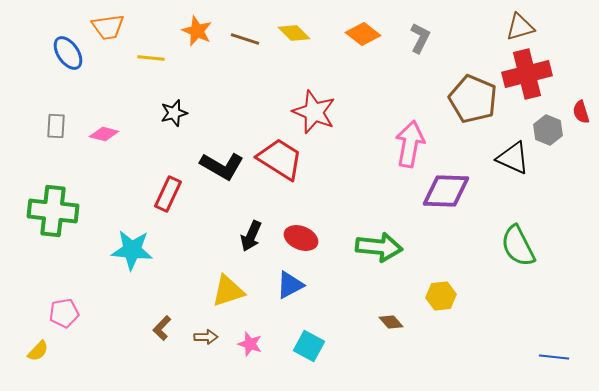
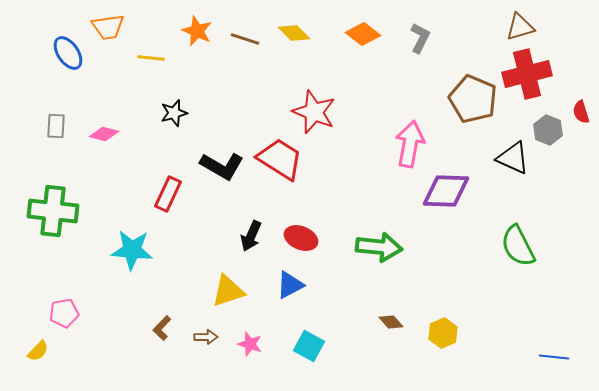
yellow hexagon: moved 2 px right, 37 px down; rotated 16 degrees counterclockwise
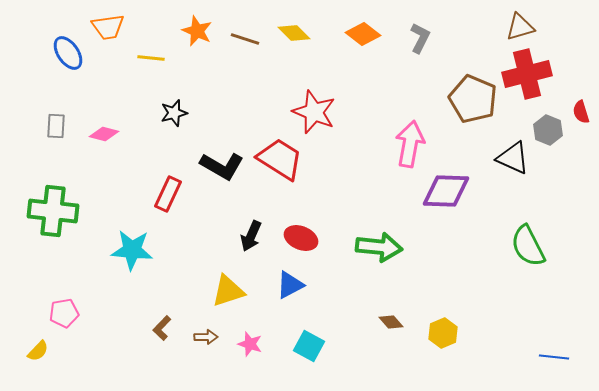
green semicircle: moved 10 px right
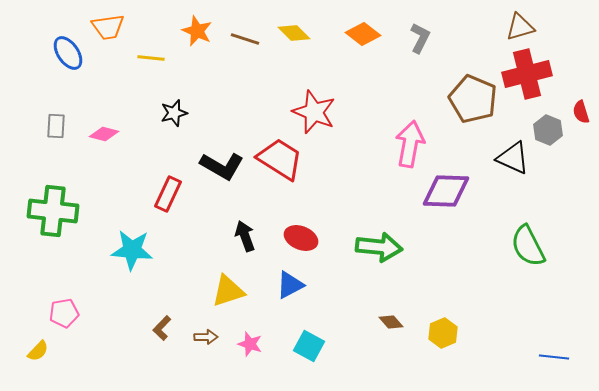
black arrow: moved 6 px left; rotated 136 degrees clockwise
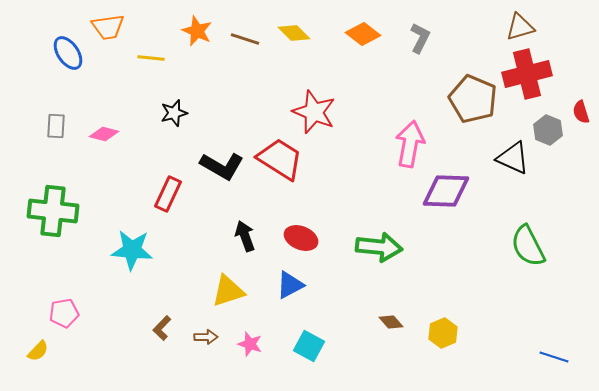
blue line: rotated 12 degrees clockwise
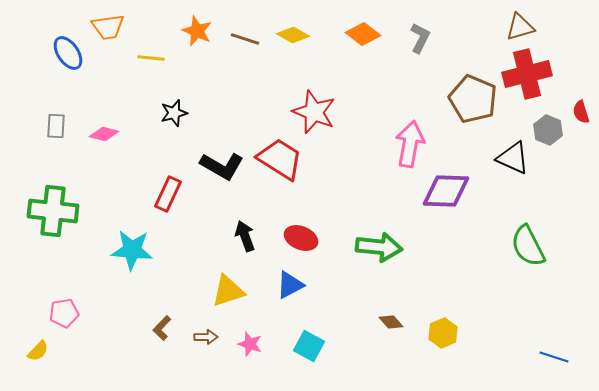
yellow diamond: moved 1 px left, 2 px down; rotated 16 degrees counterclockwise
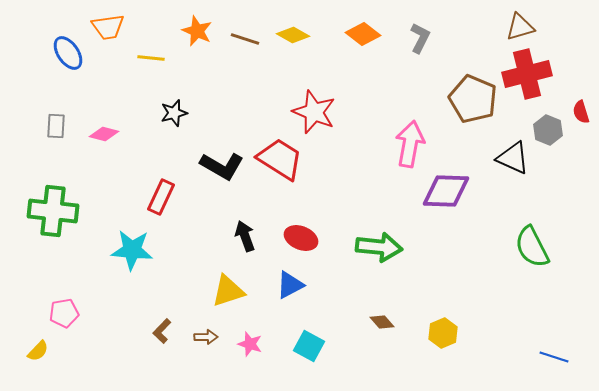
red rectangle: moved 7 px left, 3 px down
green semicircle: moved 4 px right, 1 px down
brown diamond: moved 9 px left
brown L-shape: moved 3 px down
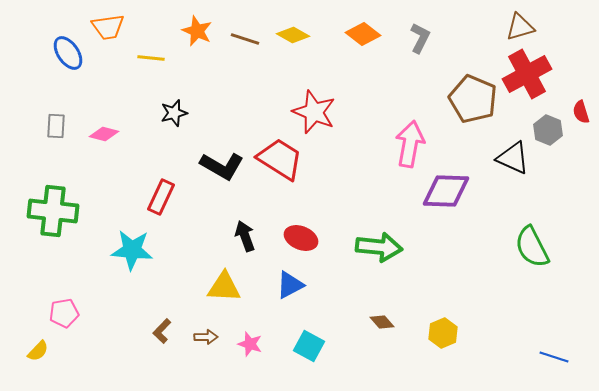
red cross: rotated 15 degrees counterclockwise
yellow triangle: moved 4 px left, 4 px up; rotated 21 degrees clockwise
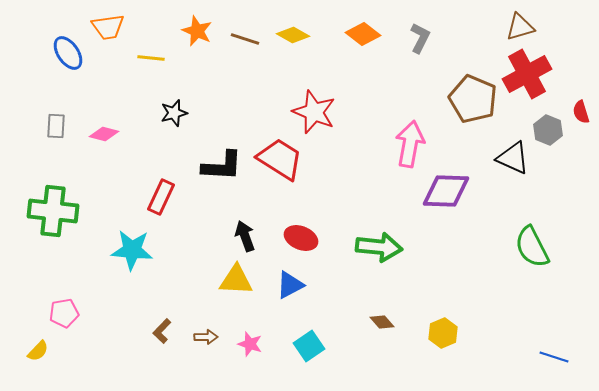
black L-shape: rotated 27 degrees counterclockwise
yellow triangle: moved 12 px right, 7 px up
cyan square: rotated 28 degrees clockwise
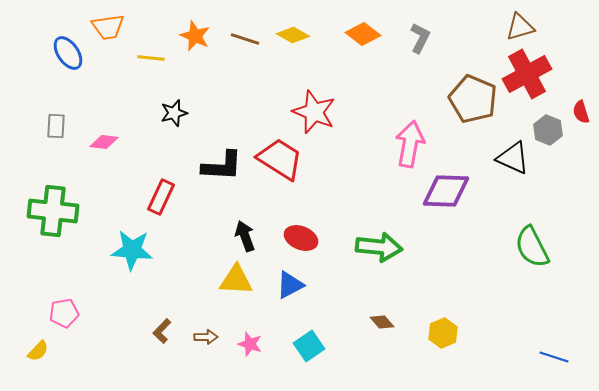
orange star: moved 2 px left, 5 px down
pink diamond: moved 8 px down; rotated 8 degrees counterclockwise
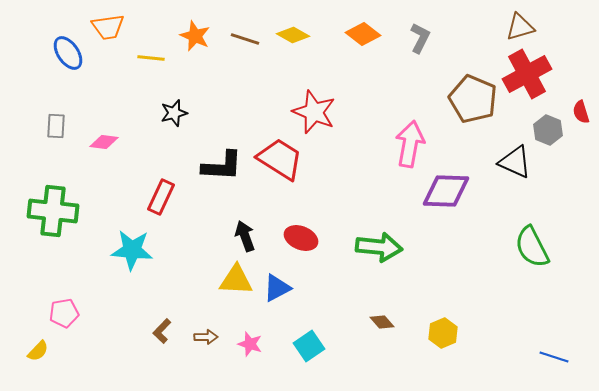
black triangle: moved 2 px right, 4 px down
blue triangle: moved 13 px left, 3 px down
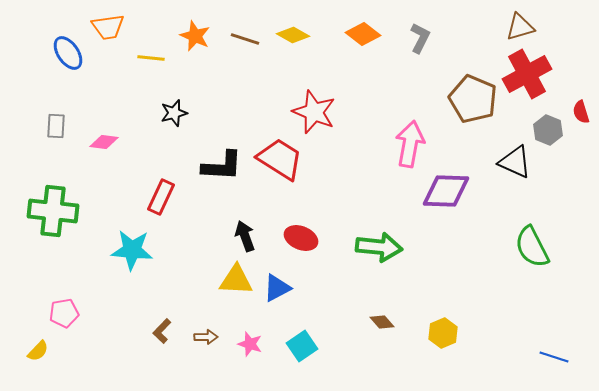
cyan square: moved 7 px left
